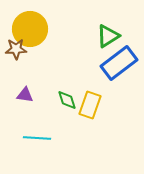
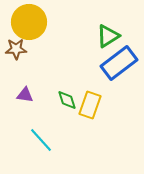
yellow circle: moved 1 px left, 7 px up
cyan line: moved 4 px right, 2 px down; rotated 44 degrees clockwise
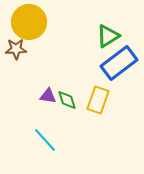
purple triangle: moved 23 px right, 1 px down
yellow rectangle: moved 8 px right, 5 px up
cyan line: moved 4 px right
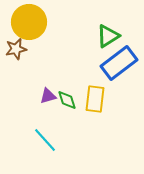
brown star: rotated 10 degrees counterclockwise
purple triangle: rotated 24 degrees counterclockwise
yellow rectangle: moved 3 px left, 1 px up; rotated 12 degrees counterclockwise
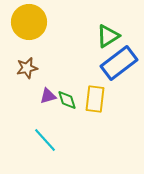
brown star: moved 11 px right, 19 px down
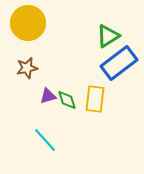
yellow circle: moved 1 px left, 1 px down
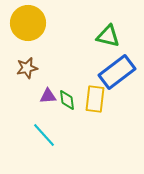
green triangle: rotated 45 degrees clockwise
blue rectangle: moved 2 px left, 9 px down
purple triangle: rotated 12 degrees clockwise
green diamond: rotated 10 degrees clockwise
cyan line: moved 1 px left, 5 px up
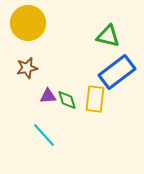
green diamond: rotated 10 degrees counterclockwise
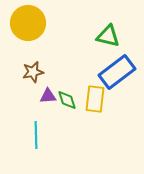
brown star: moved 6 px right, 4 px down
cyan line: moved 8 px left; rotated 40 degrees clockwise
